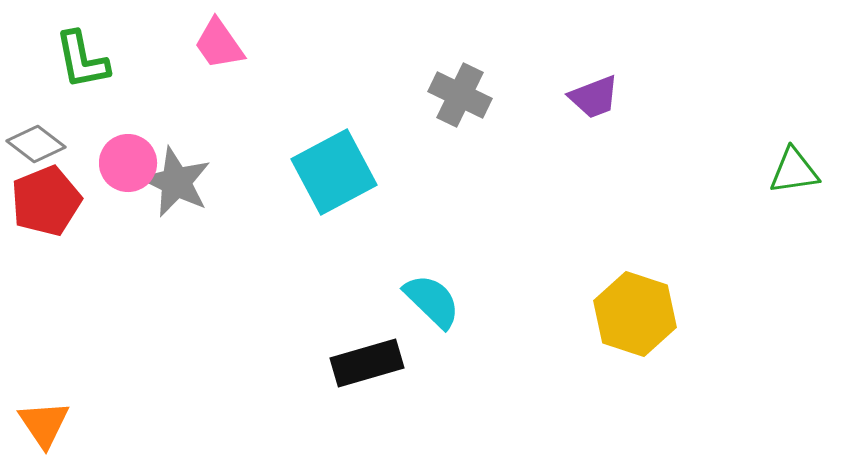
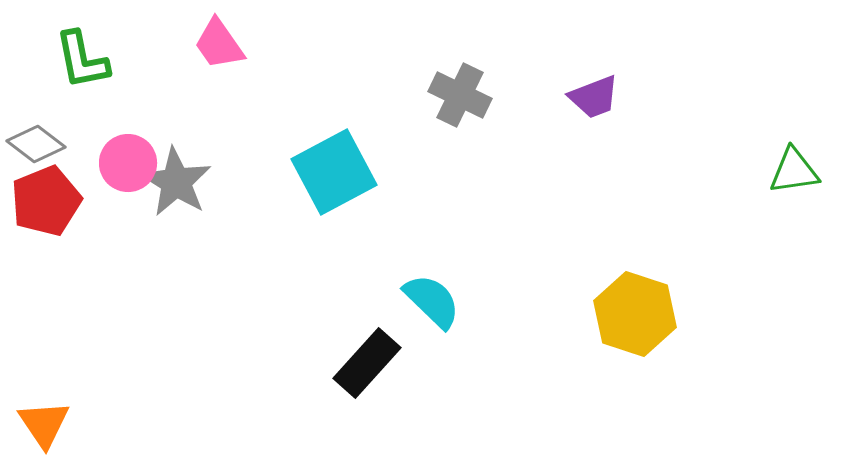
gray star: rotated 6 degrees clockwise
black rectangle: rotated 32 degrees counterclockwise
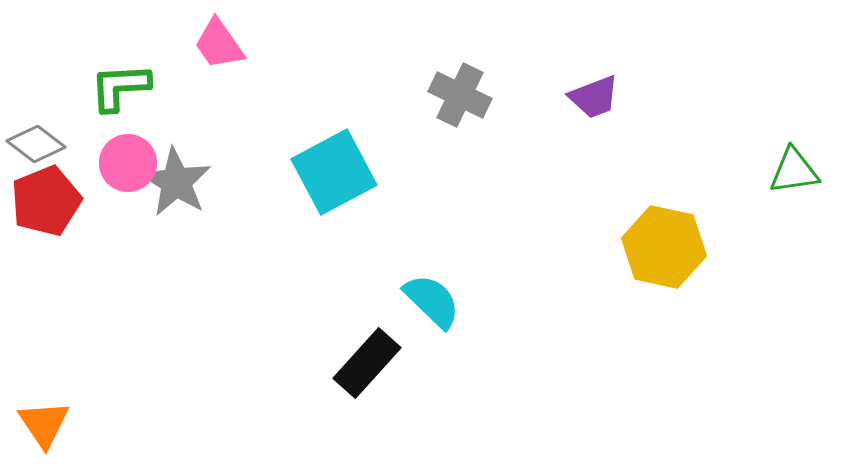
green L-shape: moved 38 px right, 27 px down; rotated 98 degrees clockwise
yellow hexagon: moved 29 px right, 67 px up; rotated 6 degrees counterclockwise
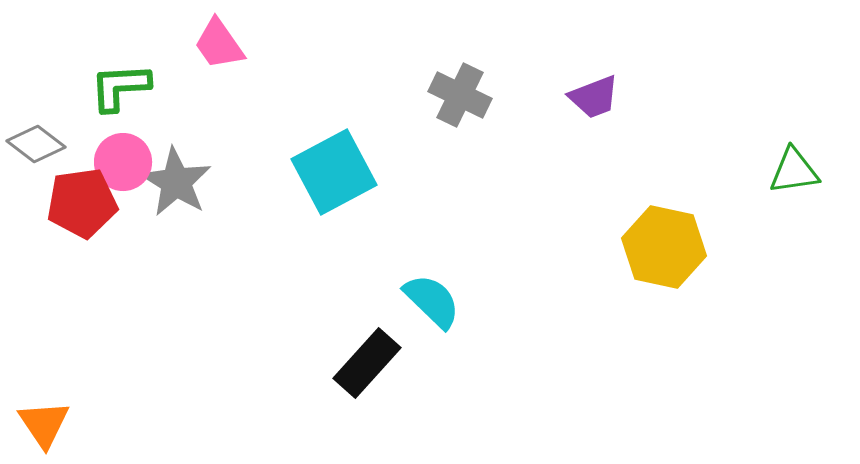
pink circle: moved 5 px left, 1 px up
red pentagon: moved 36 px right, 2 px down; rotated 14 degrees clockwise
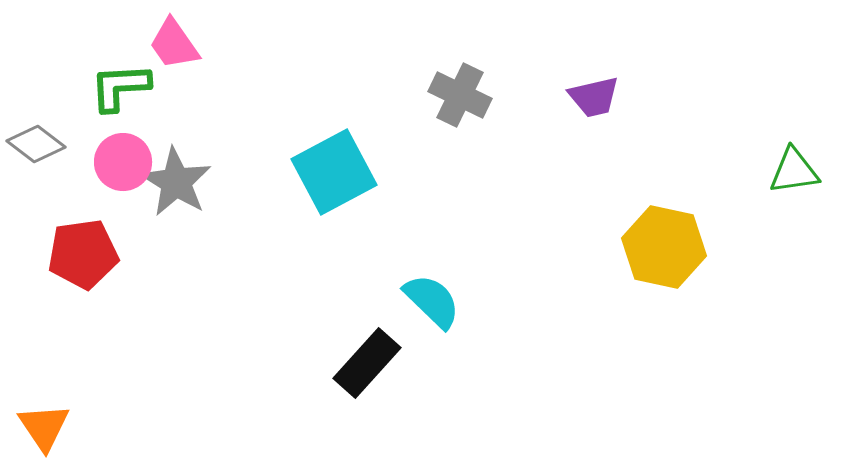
pink trapezoid: moved 45 px left
purple trapezoid: rotated 8 degrees clockwise
red pentagon: moved 1 px right, 51 px down
orange triangle: moved 3 px down
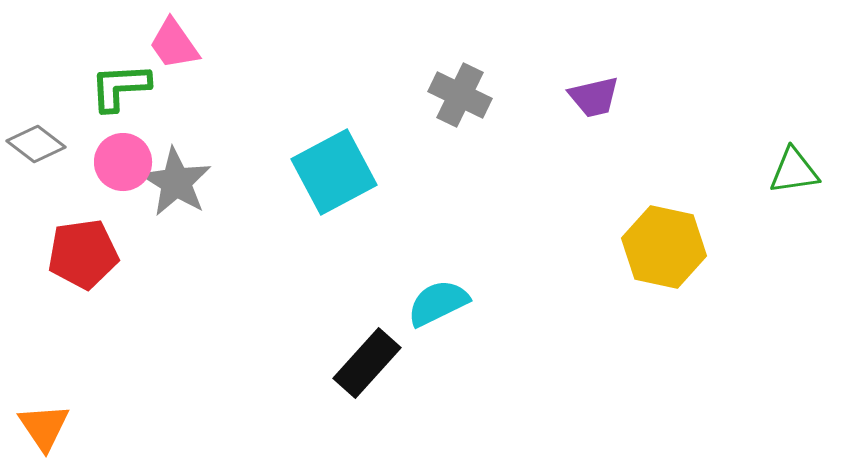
cyan semicircle: moved 6 px right, 2 px down; rotated 70 degrees counterclockwise
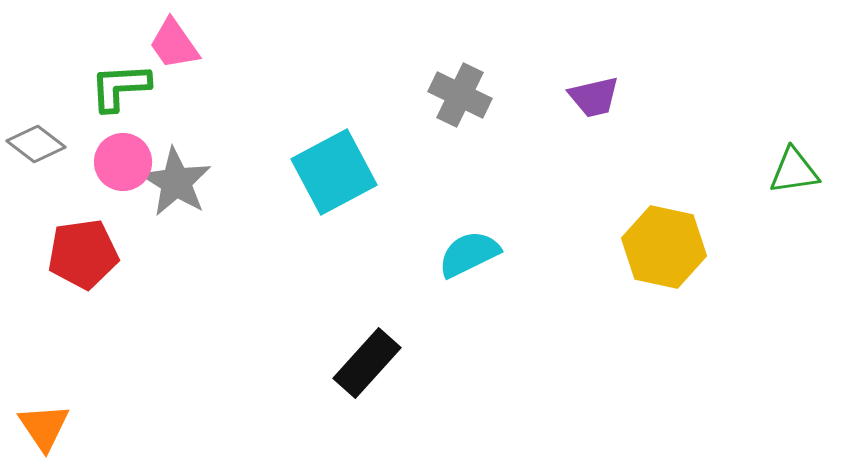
cyan semicircle: moved 31 px right, 49 px up
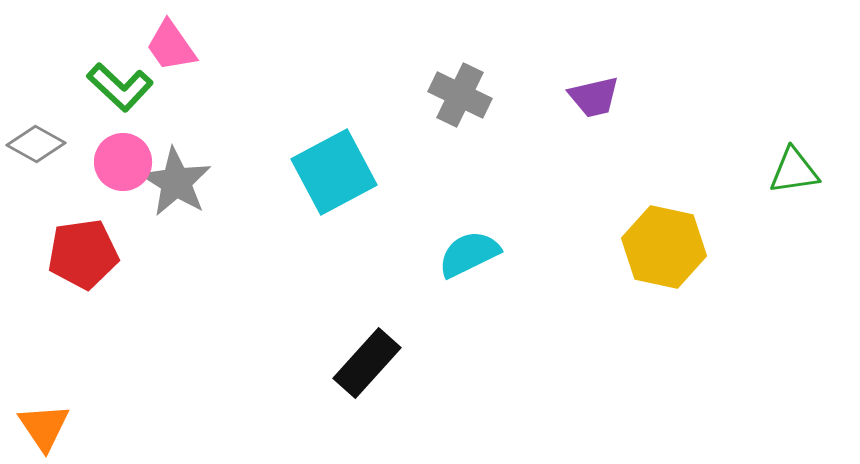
pink trapezoid: moved 3 px left, 2 px down
green L-shape: rotated 134 degrees counterclockwise
gray diamond: rotated 8 degrees counterclockwise
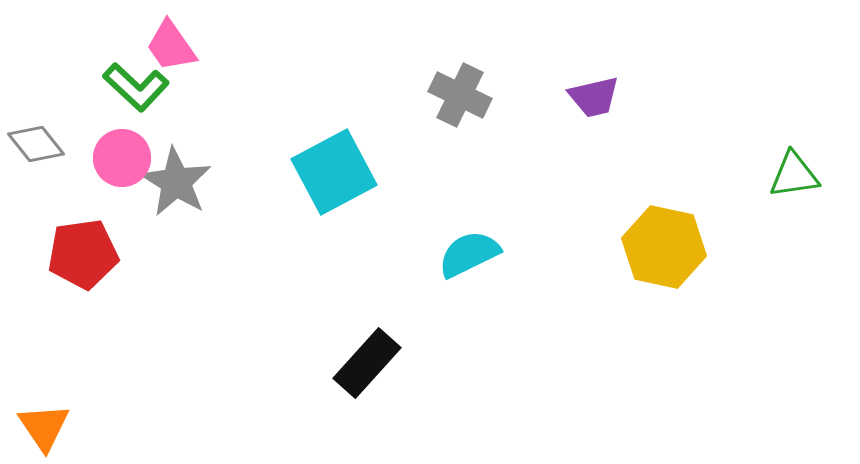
green L-shape: moved 16 px right
gray diamond: rotated 22 degrees clockwise
pink circle: moved 1 px left, 4 px up
green triangle: moved 4 px down
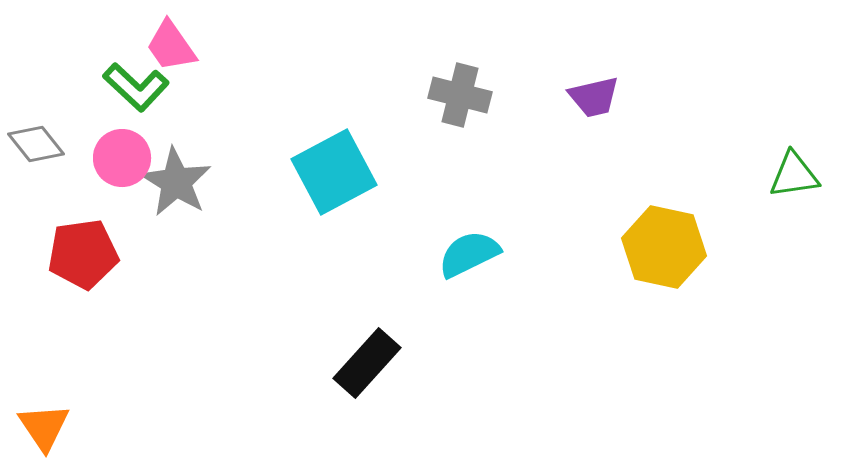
gray cross: rotated 12 degrees counterclockwise
